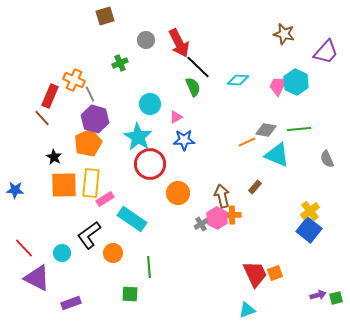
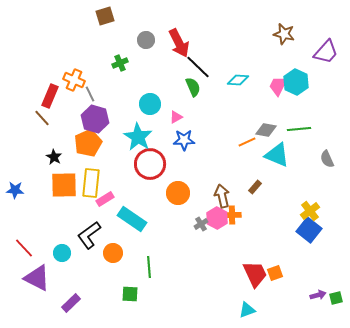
purple rectangle at (71, 303): rotated 24 degrees counterclockwise
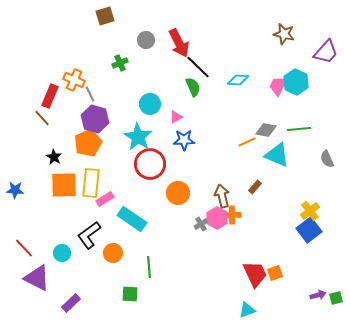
blue square at (309, 230): rotated 15 degrees clockwise
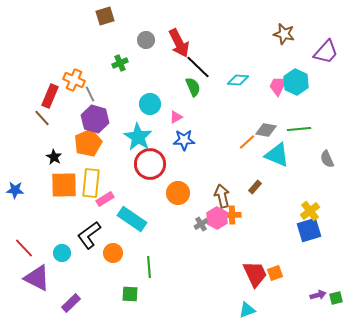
orange line at (247, 142): rotated 18 degrees counterclockwise
blue square at (309, 230): rotated 20 degrees clockwise
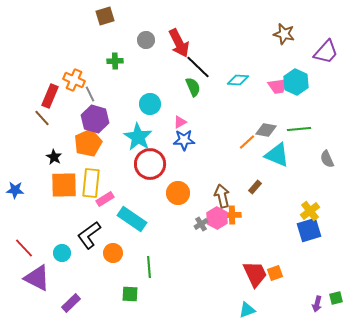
green cross at (120, 63): moved 5 px left, 2 px up; rotated 21 degrees clockwise
pink trapezoid at (278, 86): rotated 125 degrees counterclockwise
pink triangle at (176, 117): moved 4 px right, 5 px down
purple arrow at (318, 295): moved 1 px left, 9 px down; rotated 119 degrees clockwise
